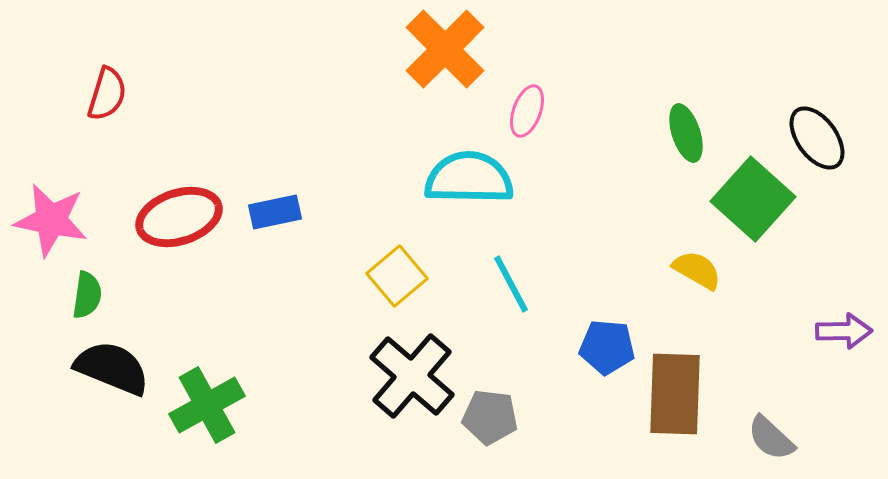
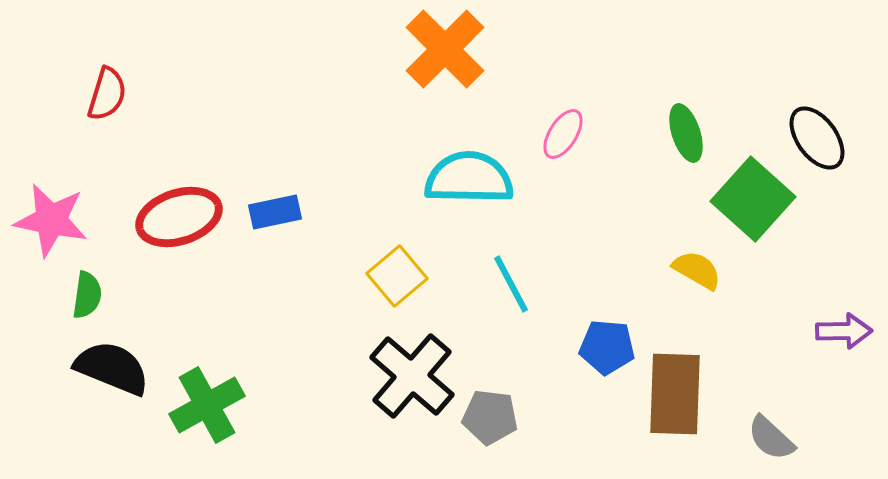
pink ellipse: moved 36 px right, 23 px down; rotated 12 degrees clockwise
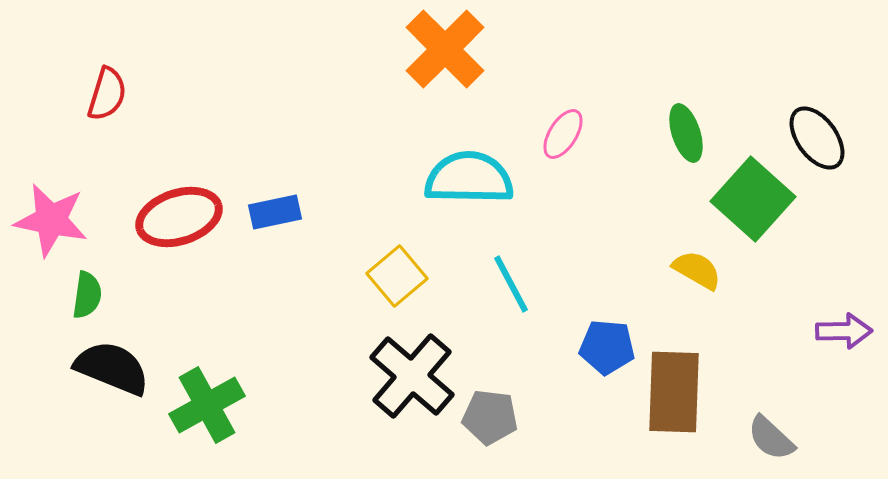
brown rectangle: moved 1 px left, 2 px up
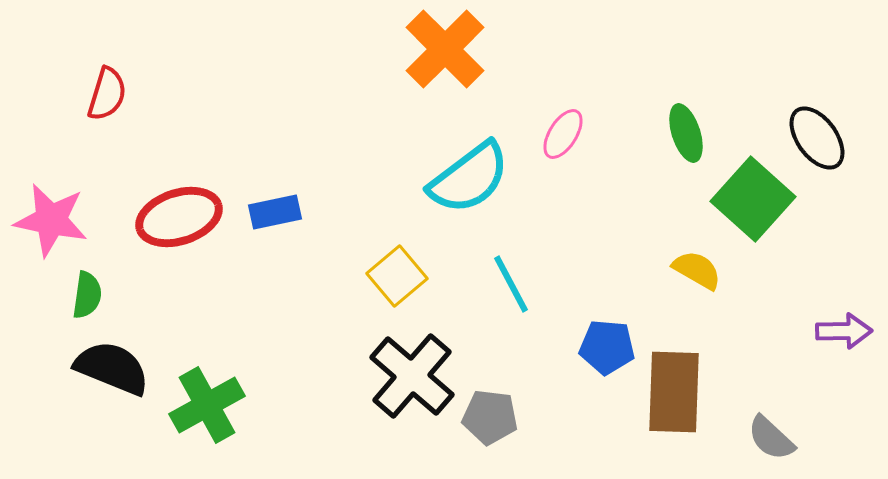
cyan semicircle: rotated 142 degrees clockwise
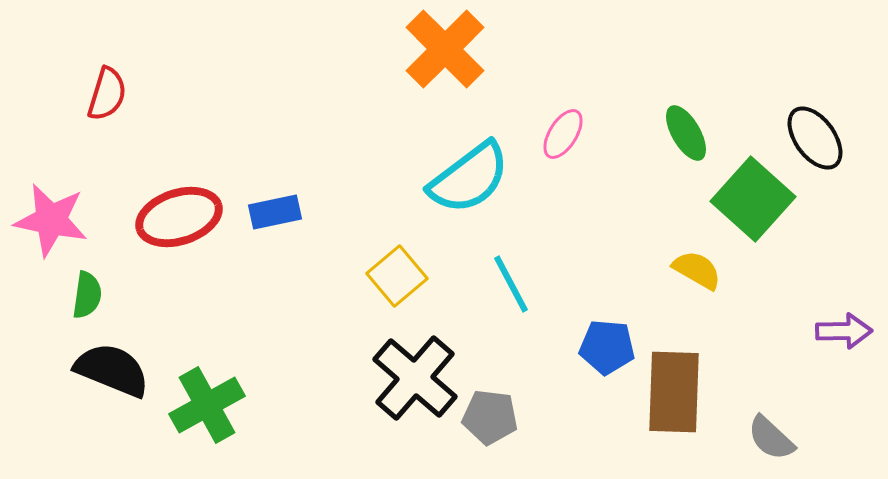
green ellipse: rotated 12 degrees counterclockwise
black ellipse: moved 2 px left
black semicircle: moved 2 px down
black cross: moved 3 px right, 2 px down
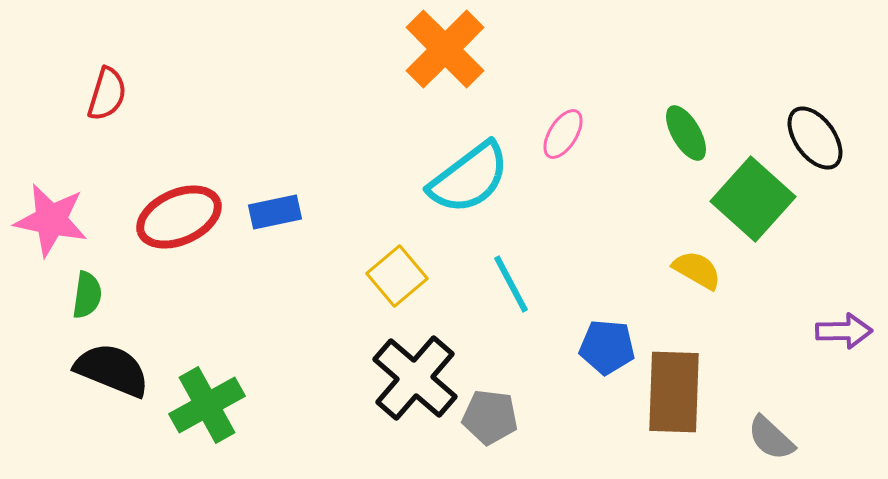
red ellipse: rotated 6 degrees counterclockwise
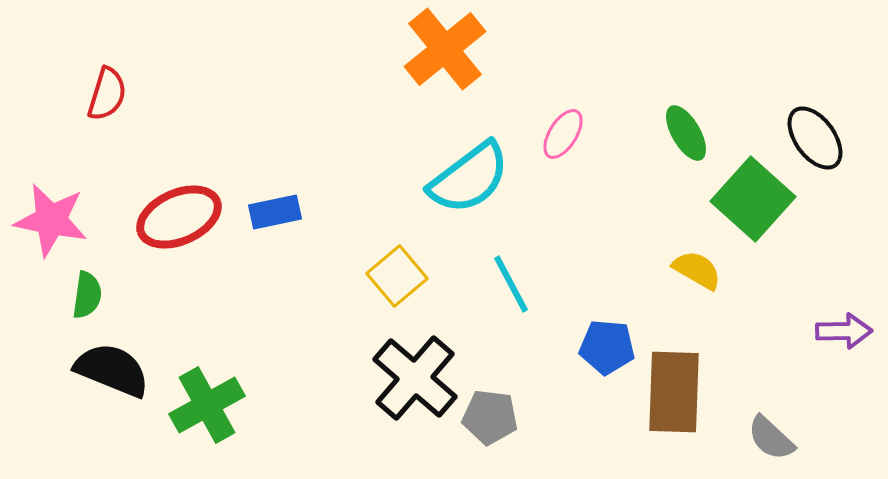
orange cross: rotated 6 degrees clockwise
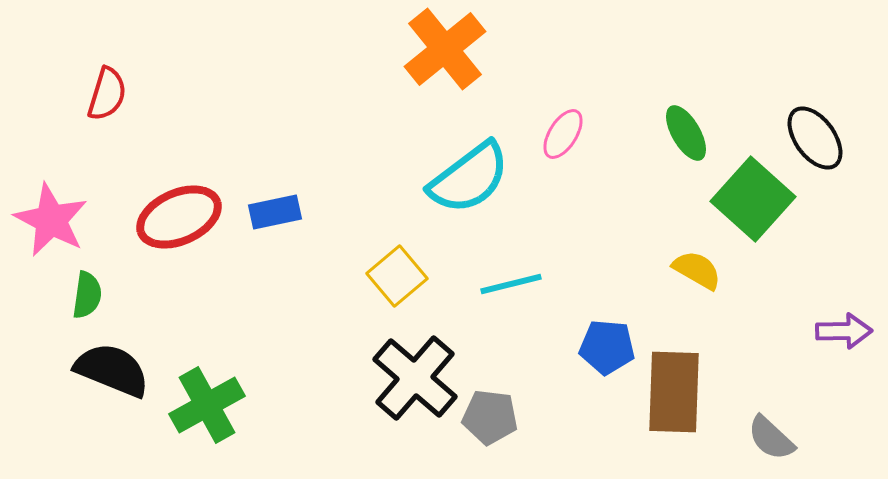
pink star: rotated 16 degrees clockwise
cyan line: rotated 76 degrees counterclockwise
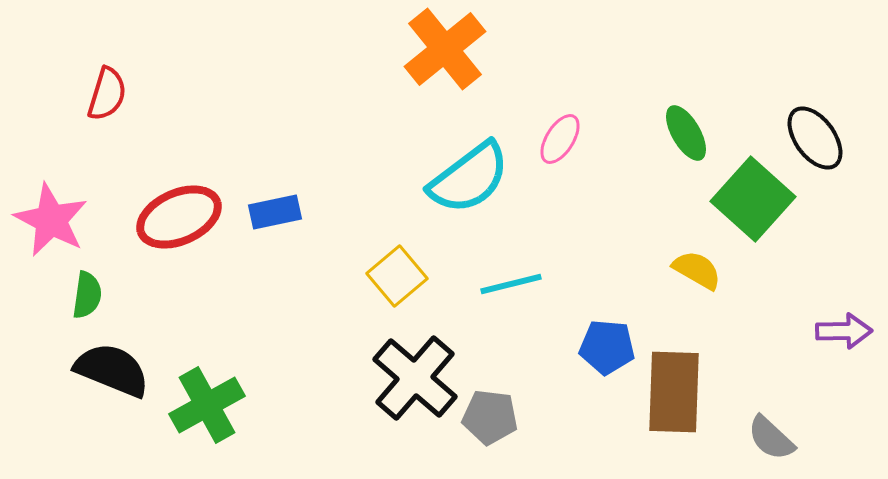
pink ellipse: moved 3 px left, 5 px down
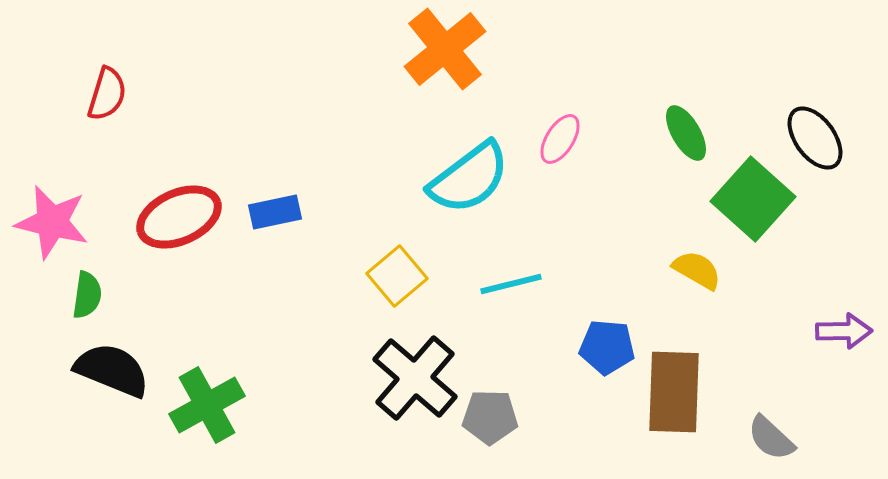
pink star: moved 1 px right, 2 px down; rotated 14 degrees counterclockwise
gray pentagon: rotated 6 degrees counterclockwise
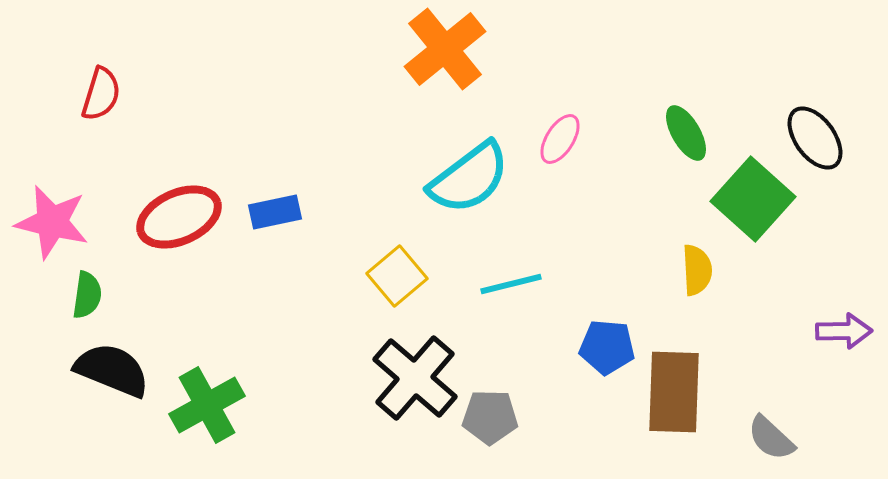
red semicircle: moved 6 px left
yellow semicircle: rotated 57 degrees clockwise
